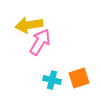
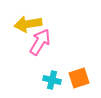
yellow arrow: moved 1 px left, 1 px up
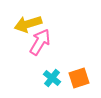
yellow arrow: rotated 8 degrees counterclockwise
cyan cross: moved 2 px up; rotated 24 degrees clockwise
